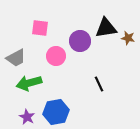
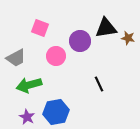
pink square: rotated 12 degrees clockwise
green arrow: moved 2 px down
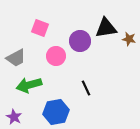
brown star: moved 1 px right, 1 px down
black line: moved 13 px left, 4 px down
purple star: moved 13 px left
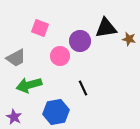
pink circle: moved 4 px right
black line: moved 3 px left
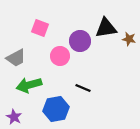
black line: rotated 42 degrees counterclockwise
blue hexagon: moved 3 px up
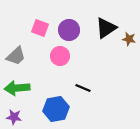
black triangle: rotated 25 degrees counterclockwise
purple circle: moved 11 px left, 11 px up
gray trapezoid: moved 2 px up; rotated 15 degrees counterclockwise
green arrow: moved 12 px left, 3 px down; rotated 10 degrees clockwise
purple star: rotated 21 degrees counterclockwise
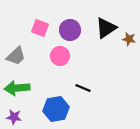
purple circle: moved 1 px right
